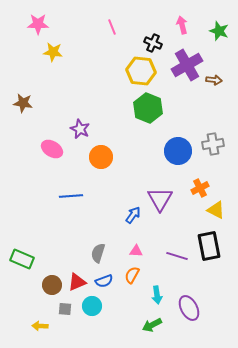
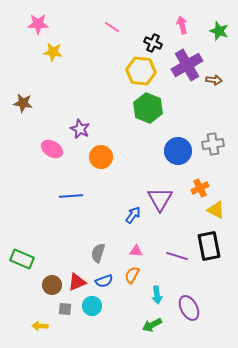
pink line: rotated 35 degrees counterclockwise
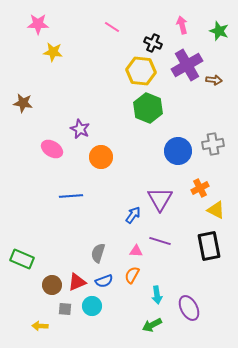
purple line: moved 17 px left, 15 px up
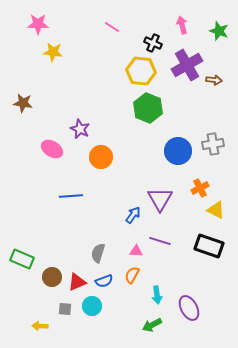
black rectangle: rotated 60 degrees counterclockwise
brown circle: moved 8 px up
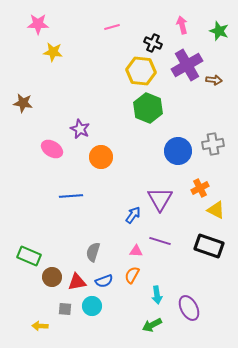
pink line: rotated 49 degrees counterclockwise
gray semicircle: moved 5 px left, 1 px up
green rectangle: moved 7 px right, 3 px up
red triangle: rotated 12 degrees clockwise
